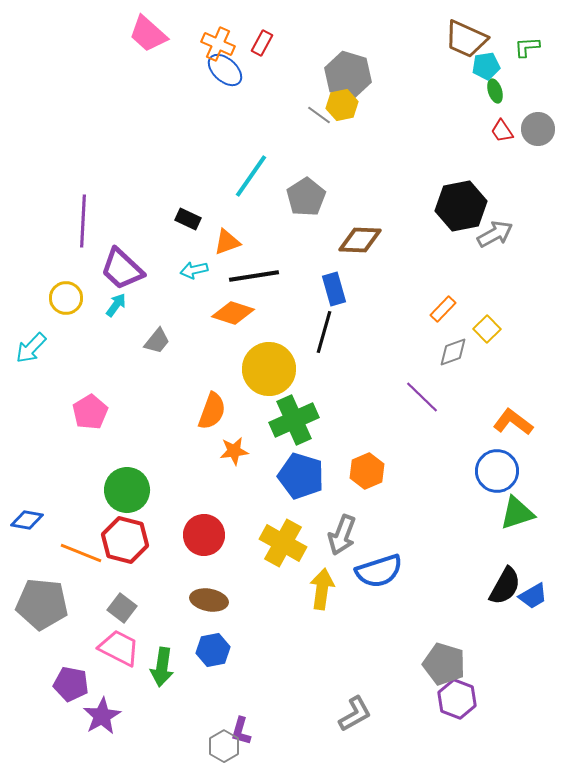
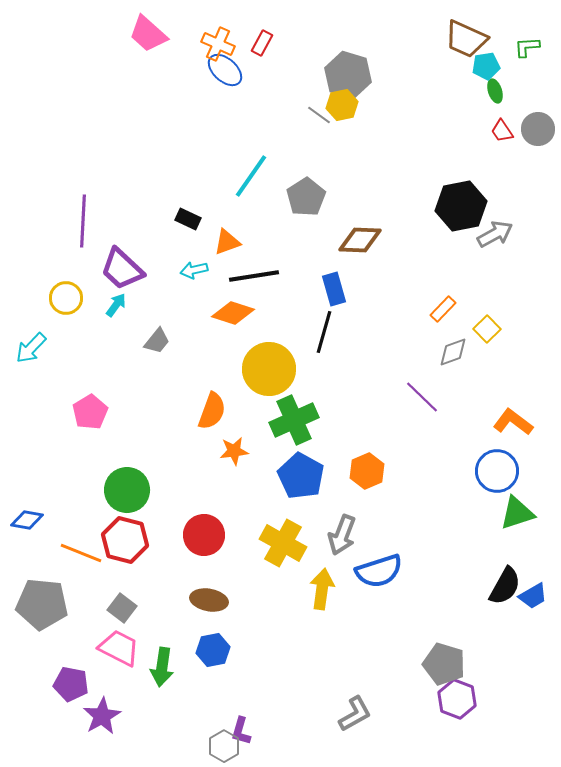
blue pentagon at (301, 476): rotated 12 degrees clockwise
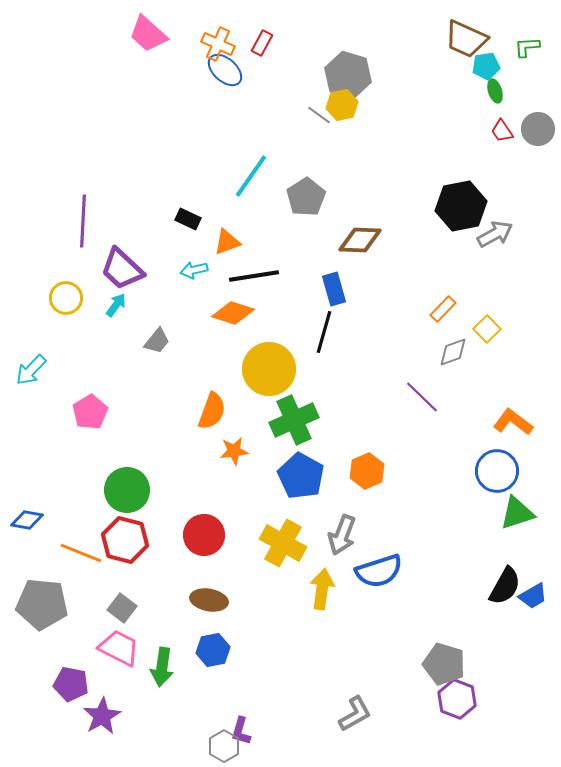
cyan arrow at (31, 348): moved 22 px down
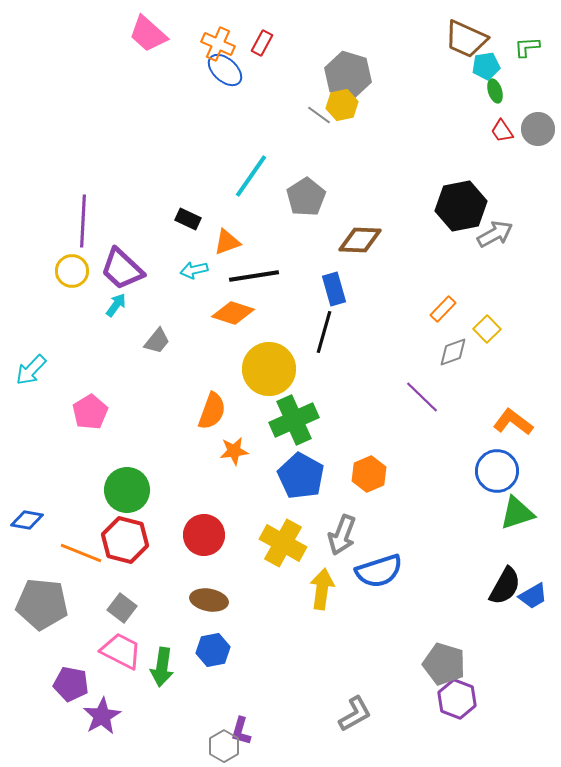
yellow circle at (66, 298): moved 6 px right, 27 px up
orange hexagon at (367, 471): moved 2 px right, 3 px down
pink trapezoid at (119, 648): moved 2 px right, 3 px down
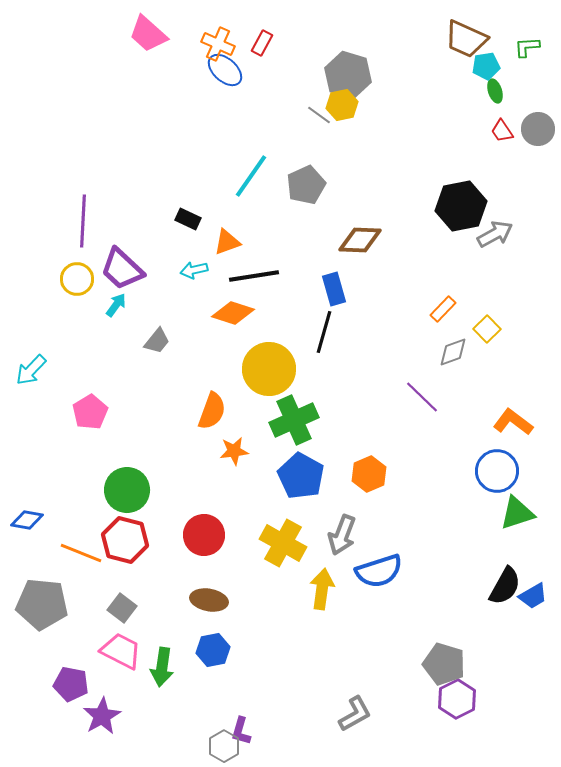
gray pentagon at (306, 197): moved 12 px up; rotated 9 degrees clockwise
yellow circle at (72, 271): moved 5 px right, 8 px down
purple hexagon at (457, 699): rotated 12 degrees clockwise
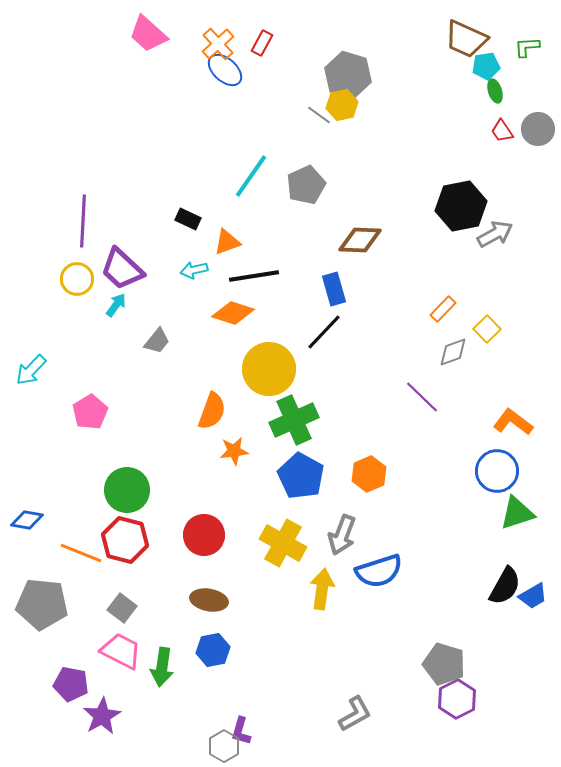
orange cross at (218, 44): rotated 24 degrees clockwise
black line at (324, 332): rotated 27 degrees clockwise
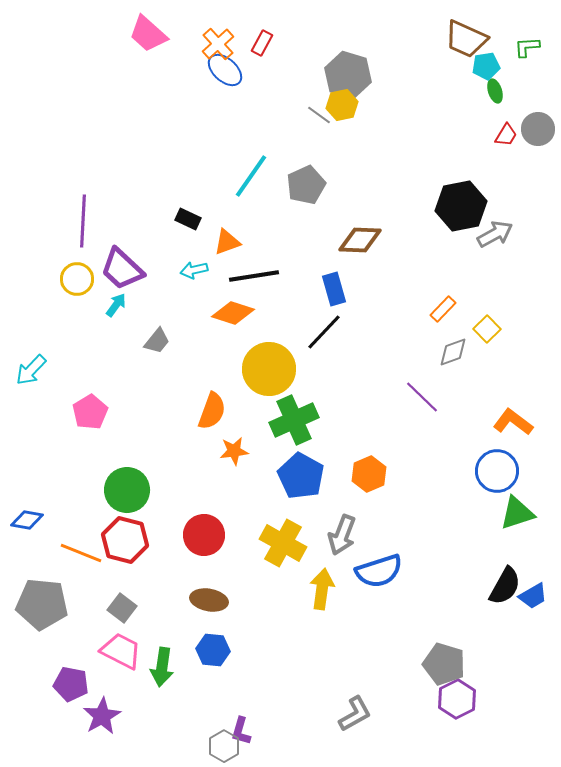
red trapezoid at (502, 131): moved 4 px right, 4 px down; rotated 115 degrees counterclockwise
blue hexagon at (213, 650): rotated 16 degrees clockwise
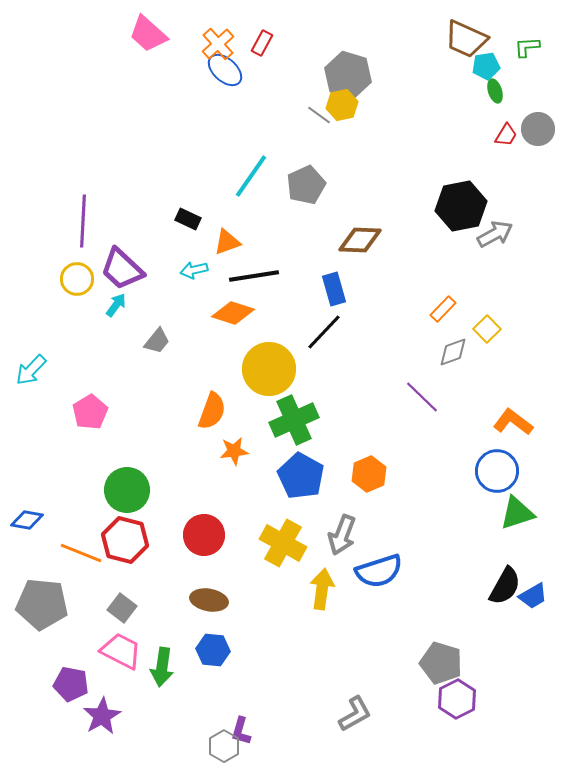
gray pentagon at (444, 664): moved 3 px left, 1 px up
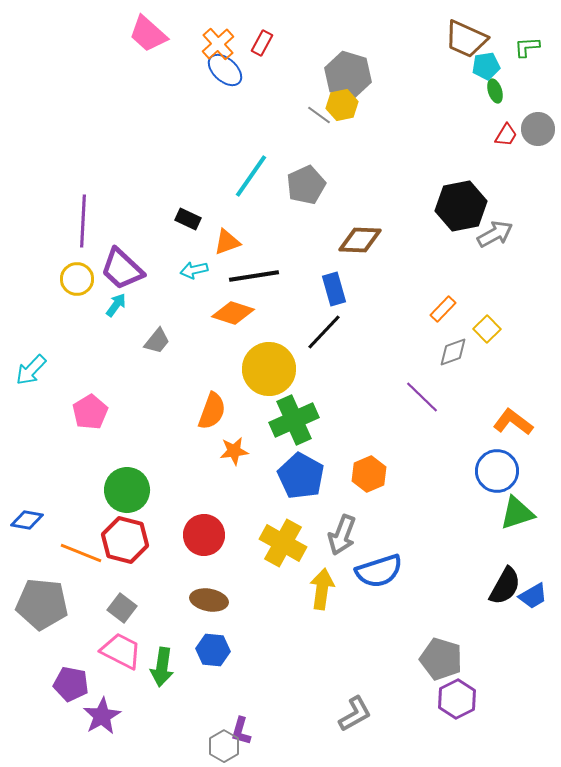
gray pentagon at (441, 663): moved 4 px up
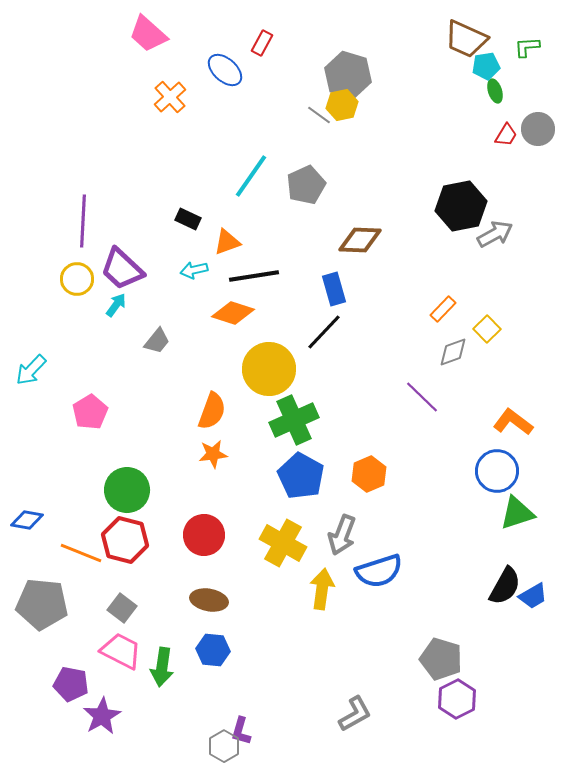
orange cross at (218, 44): moved 48 px left, 53 px down
orange star at (234, 451): moved 21 px left, 3 px down
